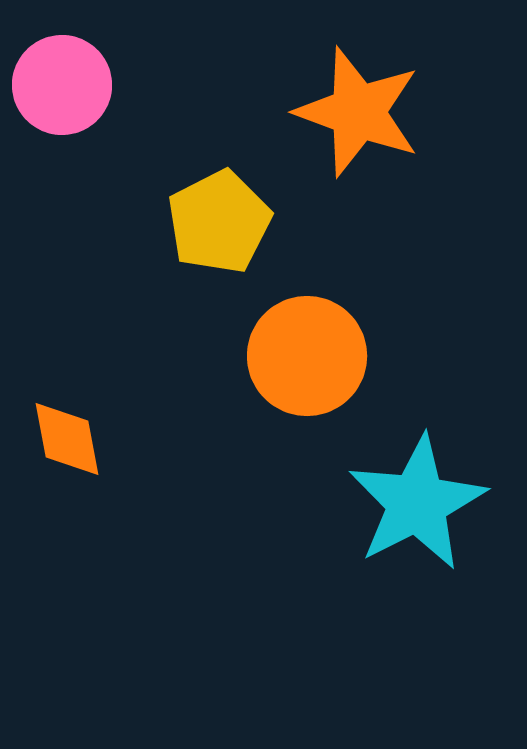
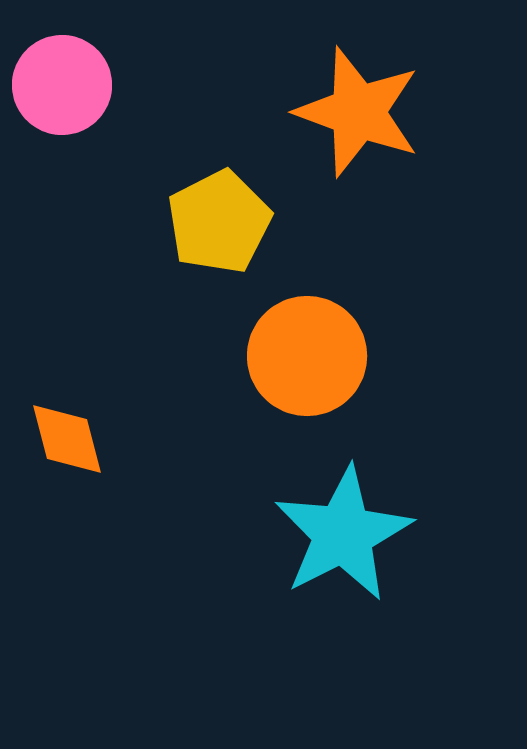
orange diamond: rotated 4 degrees counterclockwise
cyan star: moved 74 px left, 31 px down
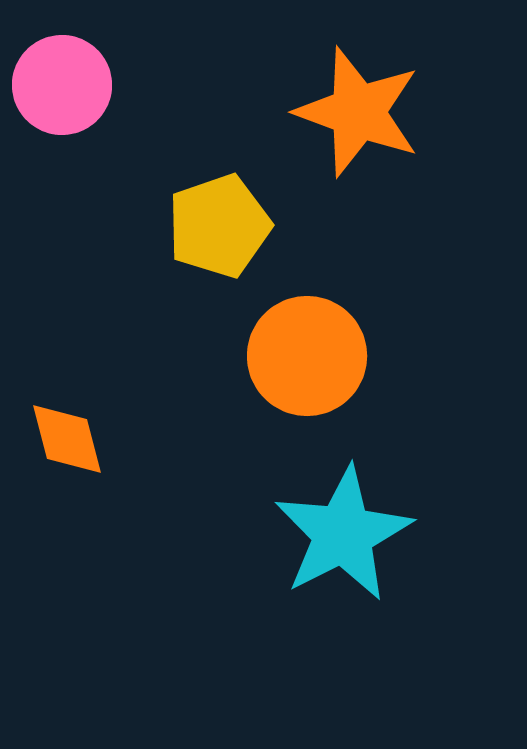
yellow pentagon: moved 4 px down; rotated 8 degrees clockwise
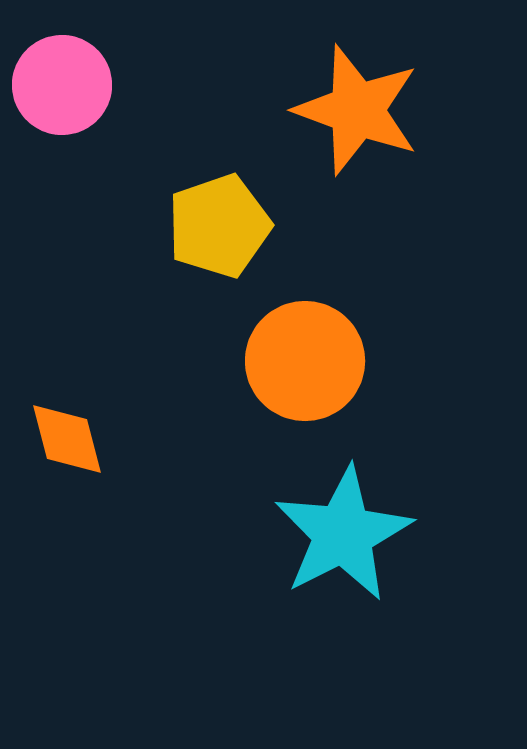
orange star: moved 1 px left, 2 px up
orange circle: moved 2 px left, 5 px down
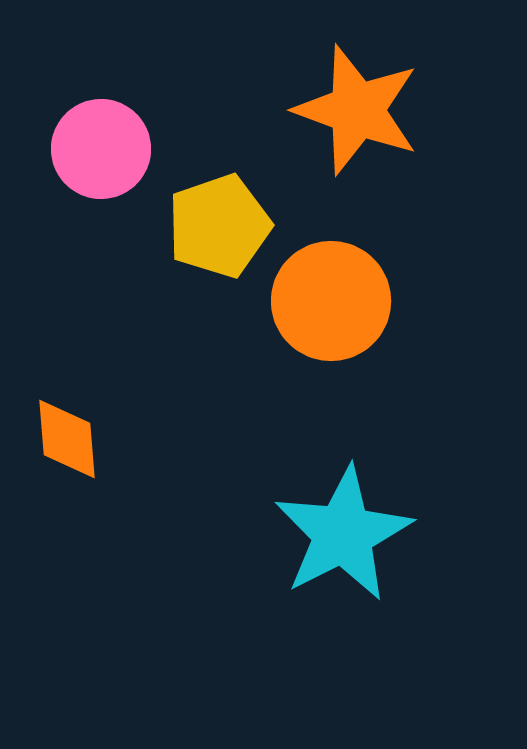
pink circle: moved 39 px right, 64 px down
orange circle: moved 26 px right, 60 px up
orange diamond: rotated 10 degrees clockwise
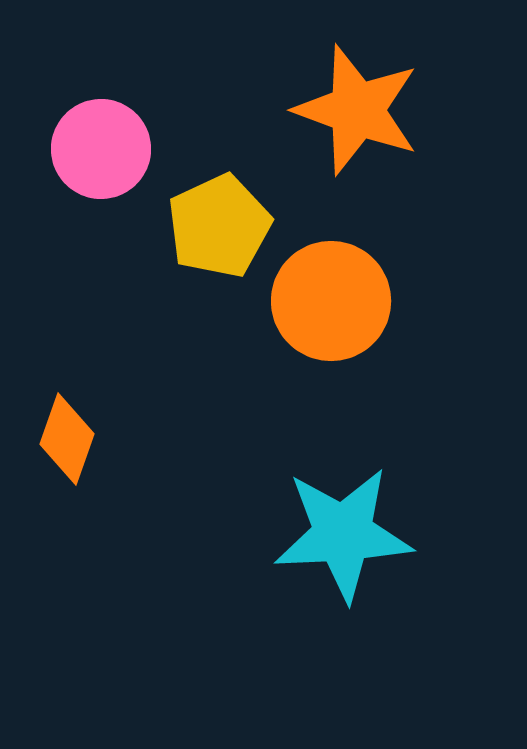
yellow pentagon: rotated 6 degrees counterclockwise
orange diamond: rotated 24 degrees clockwise
cyan star: rotated 24 degrees clockwise
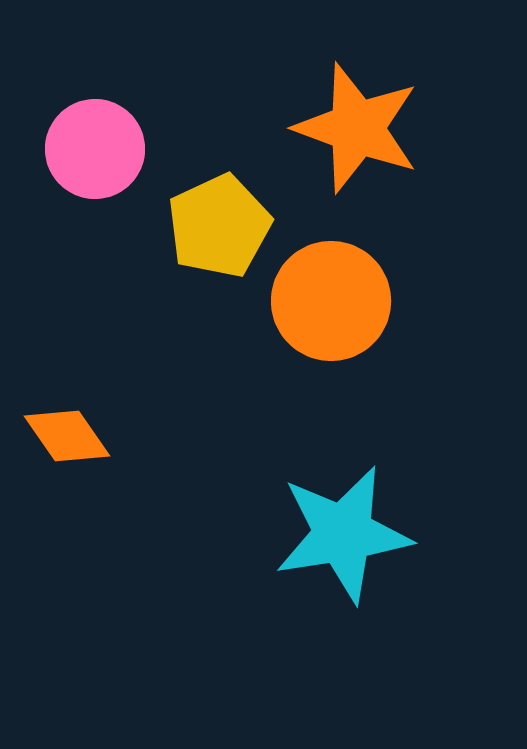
orange star: moved 18 px down
pink circle: moved 6 px left
orange diamond: moved 3 px up; rotated 54 degrees counterclockwise
cyan star: rotated 6 degrees counterclockwise
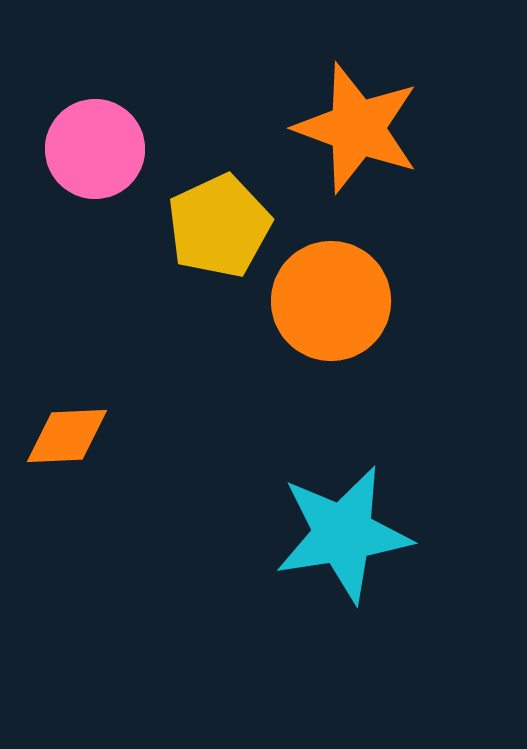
orange diamond: rotated 58 degrees counterclockwise
